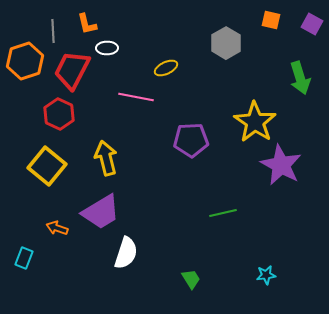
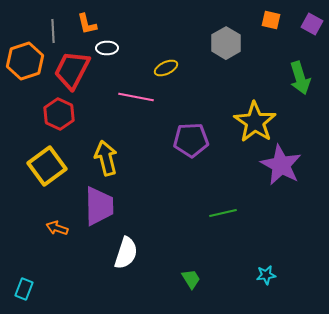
yellow square: rotated 15 degrees clockwise
purple trapezoid: moved 2 px left, 6 px up; rotated 60 degrees counterclockwise
cyan rectangle: moved 31 px down
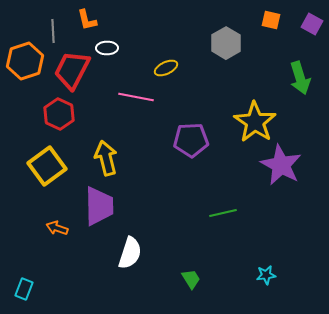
orange L-shape: moved 4 px up
white semicircle: moved 4 px right
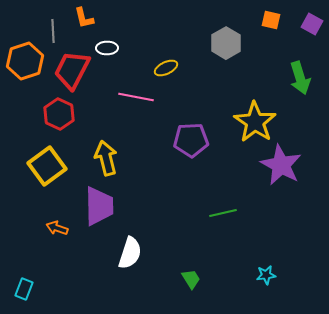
orange L-shape: moved 3 px left, 2 px up
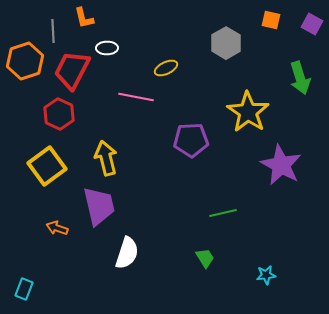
yellow star: moved 7 px left, 10 px up
purple trapezoid: rotated 12 degrees counterclockwise
white semicircle: moved 3 px left
green trapezoid: moved 14 px right, 21 px up
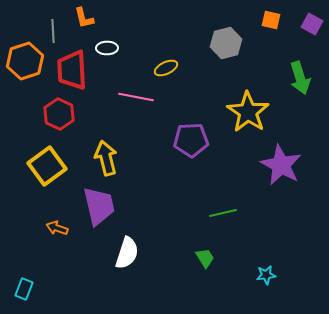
gray hexagon: rotated 16 degrees clockwise
red trapezoid: rotated 30 degrees counterclockwise
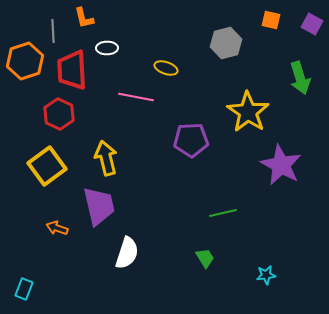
yellow ellipse: rotated 45 degrees clockwise
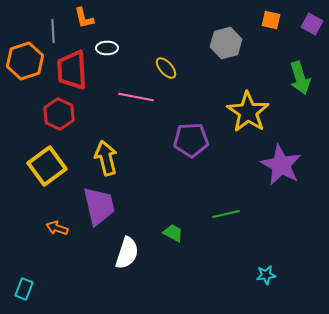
yellow ellipse: rotated 30 degrees clockwise
green line: moved 3 px right, 1 px down
green trapezoid: moved 32 px left, 25 px up; rotated 30 degrees counterclockwise
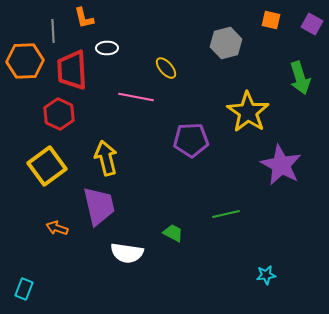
orange hexagon: rotated 15 degrees clockwise
white semicircle: rotated 80 degrees clockwise
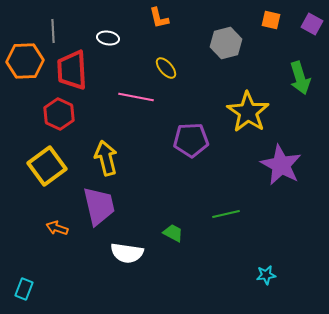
orange L-shape: moved 75 px right
white ellipse: moved 1 px right, 10 px up; rotated 10 degrees clockwise
